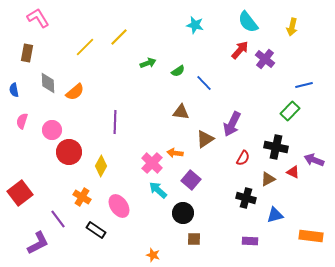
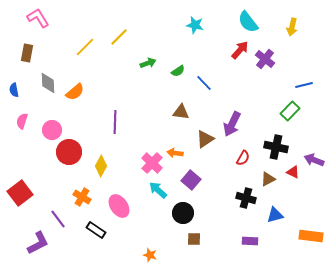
orange star at (153, 255): moved 3 px left
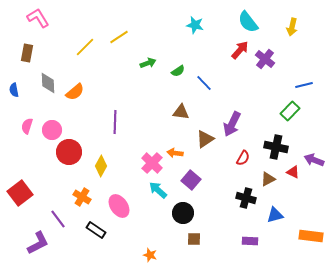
yellow line at (119, 37): rotated 12 degrees clockwise
pink semicircle at (22, 121): moved 5 px right, 5 px down
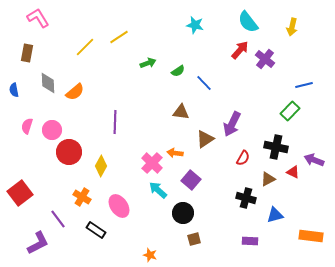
brown square at (194, 239): rotated 16 degrees counterclockwise
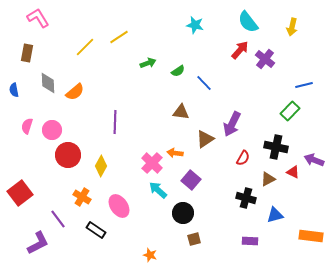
red circle at (69, 152): moved 1 px left, 3 px down
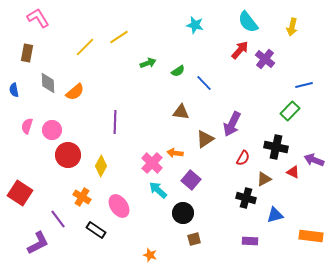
brown triangle at (268, 179): moved 4 px left
red square at (20, 193): rotated 20 degrees counterclockwise
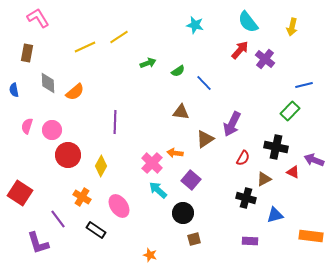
yellow line at (85, 47): rotated 20 degrees clockwise
purple L-shape at (38, 243): rotated 100 degrees clockwise
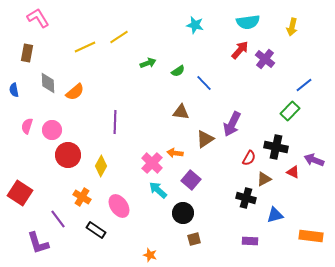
cyan semicircle at (248, 22): rotated 60 degrees counterclockwise
blue line at (304, 85): rotated 24 degrees counterclockwise
red semicircle at (243, 158): moved 6 px right
